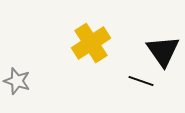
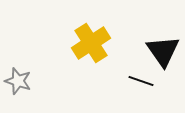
gray star: moved 1 px right
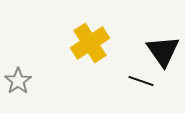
yellow cross: moved 1 px left
gray star: rotated 20 degrees clockwise
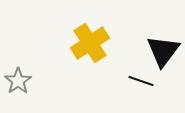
black triangle: rotated 12 degrees clockwise
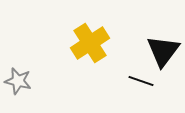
gray star: rotated 24 degrees counterclockwise
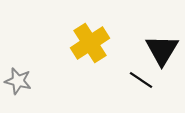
black triangle: moved 1 px left, 1 px up; rotated 6 degrees counterclockwise
black line: moved 1 px up; rotated 15 degrees clockwise
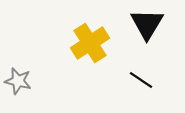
black triangle: moved 15 px left, 26 px up
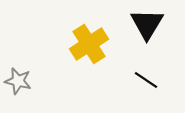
yellow cross: moved 1 px left, 1 px down
black line: moved 5 px right
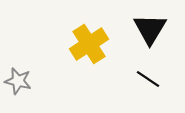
black triangle: moved 3 px right, 5 px down
black line: moved 2 px right, 1 px up
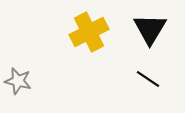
yellow cross: moved 12 px up; rotated 6 degrees clockwise
